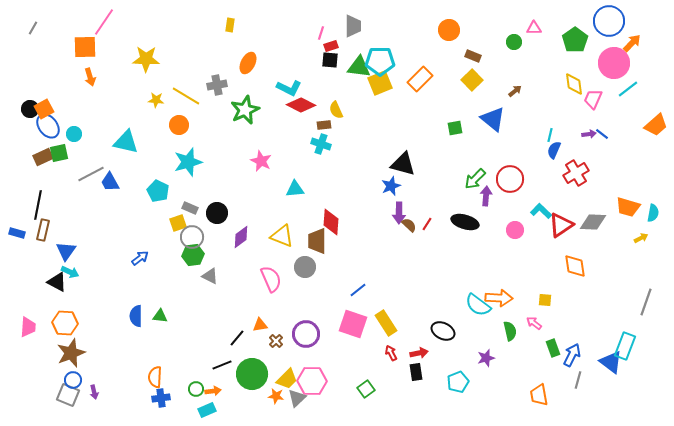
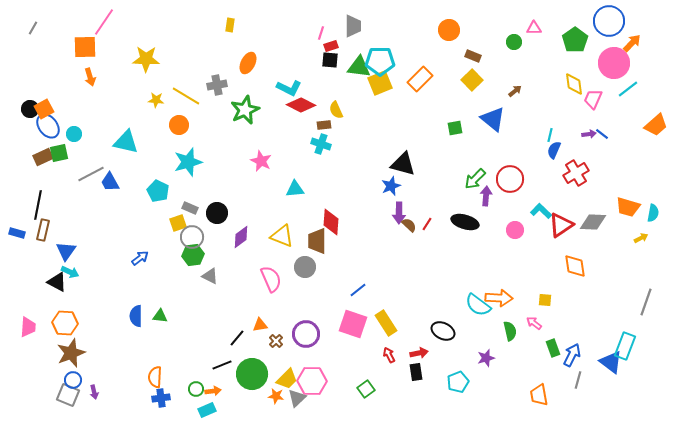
red arrow at (391, 353): moved 2 px left, 2 px down
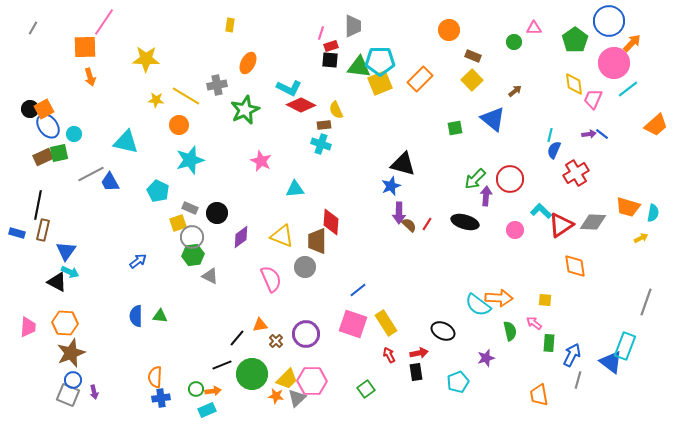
cyan star at (188, 162): moved 2 px right, 2 px up
blue arrow at (140, 258): moved 2 px left, 3 px down
green rectangle at (553, 348): moved 4 px left, 5 px up; rotated 24 degrees clockwise
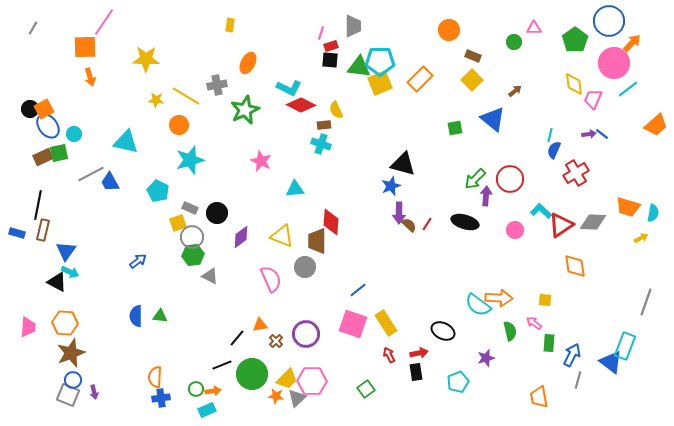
orange trapezoid at (539, 395): moved 2 px down
